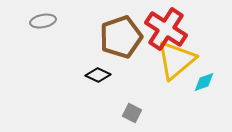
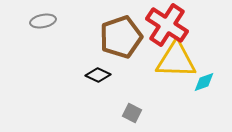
red cross: moved 1 px right, 4 px up
yellow triangle: rotated 42 degrees clockwise
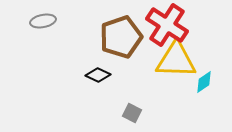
cyan diamond: rotated 15 degrees counterclockwise
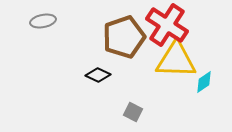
brown pentagon: moved 3 px right
gray square: moved 1 px right, 1 px up
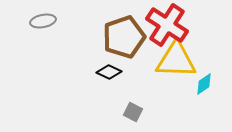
black diamond: moved 11 px right, 3 px up
cyan diamond: moved 2 px down
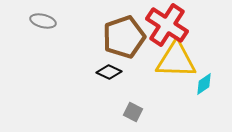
gray ellipse: rotated 25 degrees clockwise
